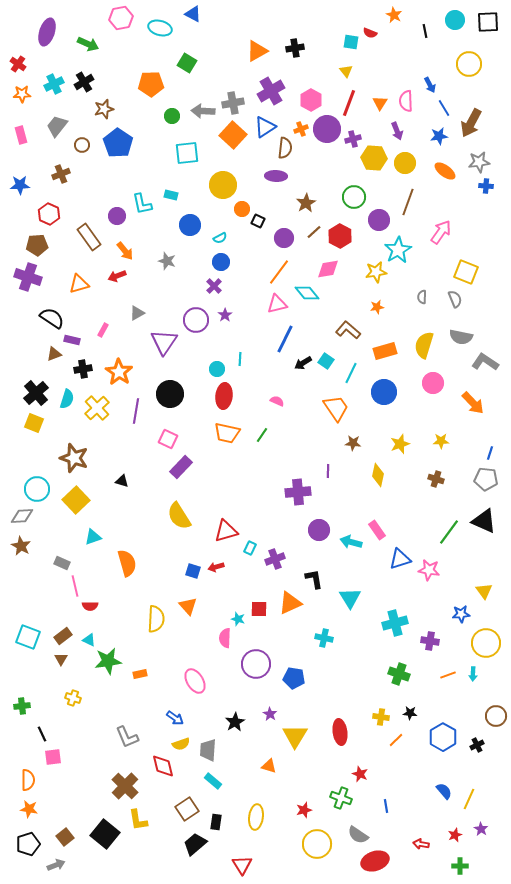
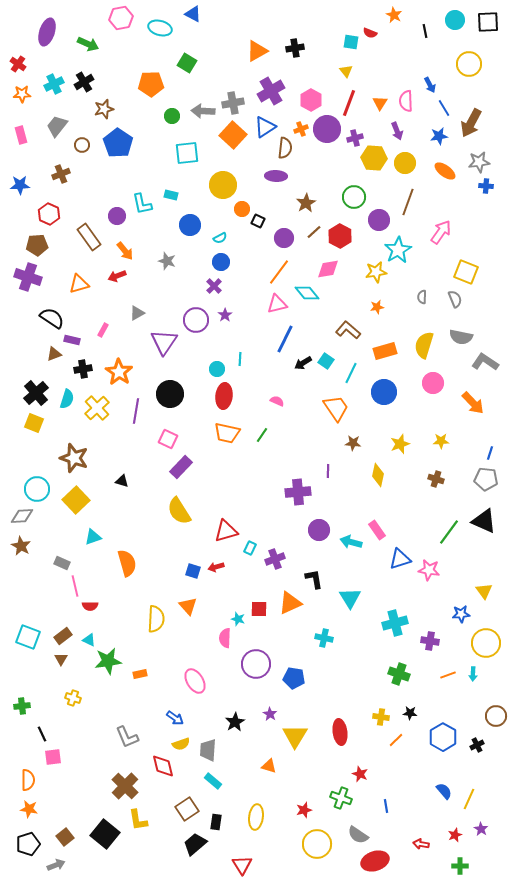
purple cross at (353, 139): moved 2 px right, 1 px up
yellow semicircle at (179, 516): moved 5 px up
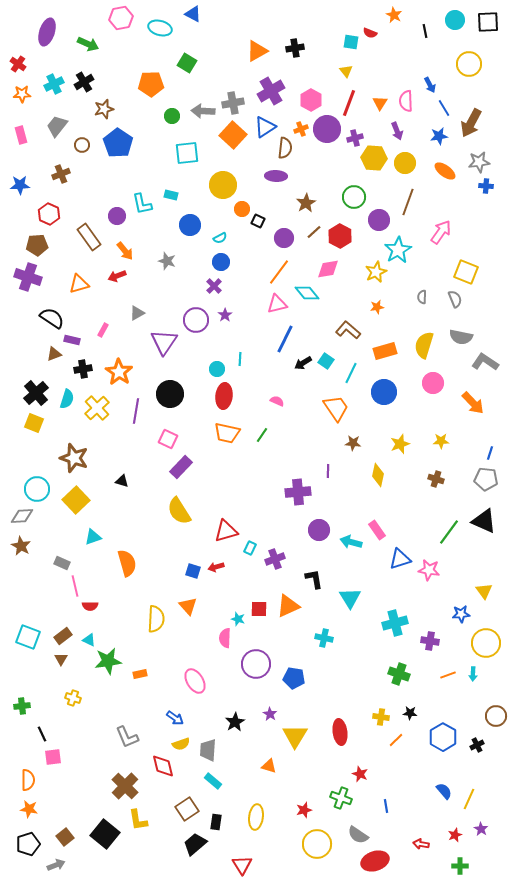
yellow star at (376, 272): rotated 15 degrees counterclockwise
orange triangle at (290, 603): moved 2 px left, 3 px down
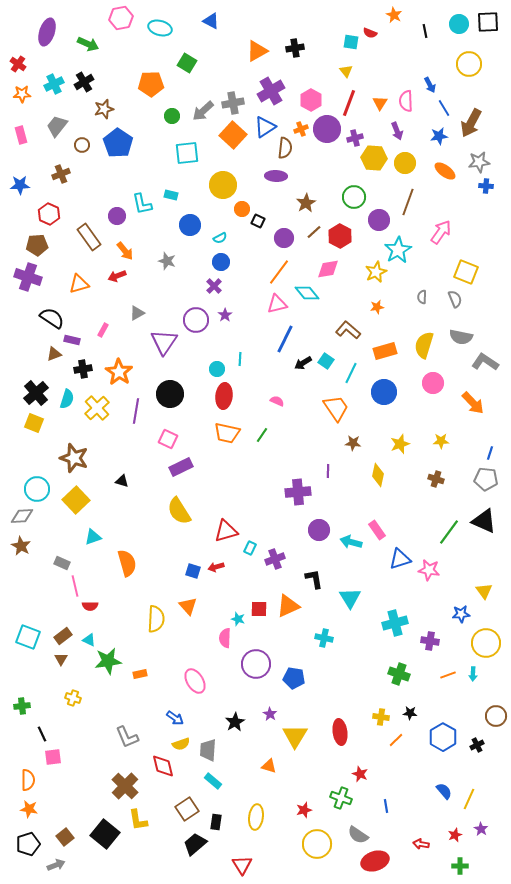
blue triangle at (193, 14): moved 18 px right, 7 px down
cyan circle at (455, 20): moved 4 px right, 4 px down
gray arrow at (203, 111): rotated 45 degrees counterclockwise
purple rectangle at (181, 467): rotated 20 degrees clockwise
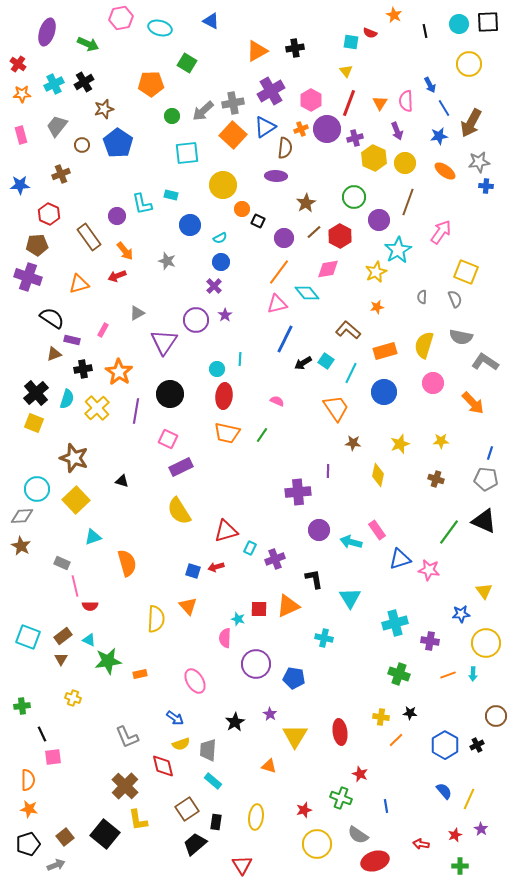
yellow hexagon at (374, 158): rotated 20 degrees clockwise
blue hexagon at (443, 737): moved 2 px right, 8 px down
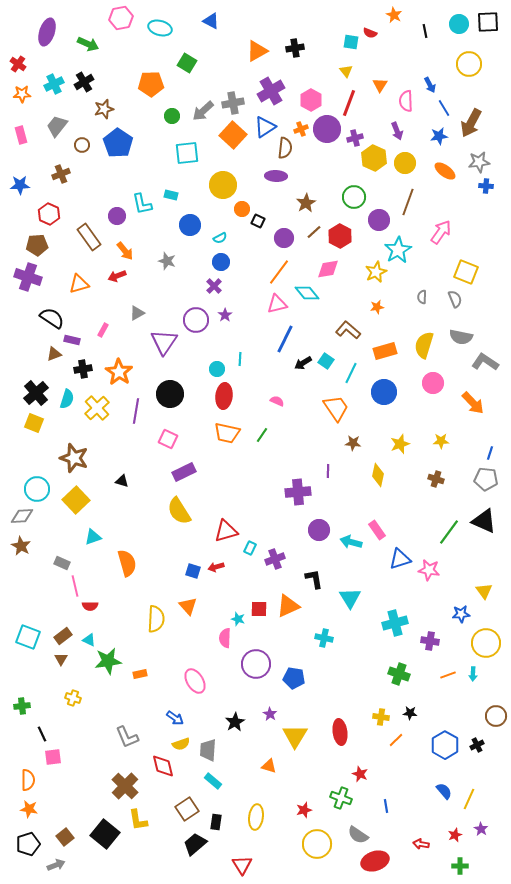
orange triangle at (380, 103): moved 18 px up
purple rectangle at (181, 467): moved 3 px right, 5 px down
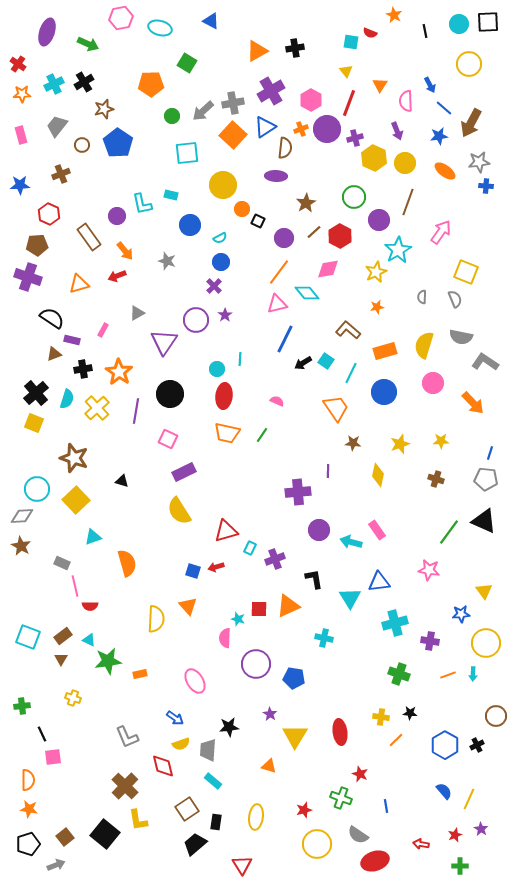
blue line at (444, 108): rotated 18 degrees counterclockwise
blue triangle at (400, 559): moved 21 px left, 23 px down; rotated 10 degrees clockwise
black star at (235, 722): moved 6 px left, 5 px down; rotated 24 degrees clockwise
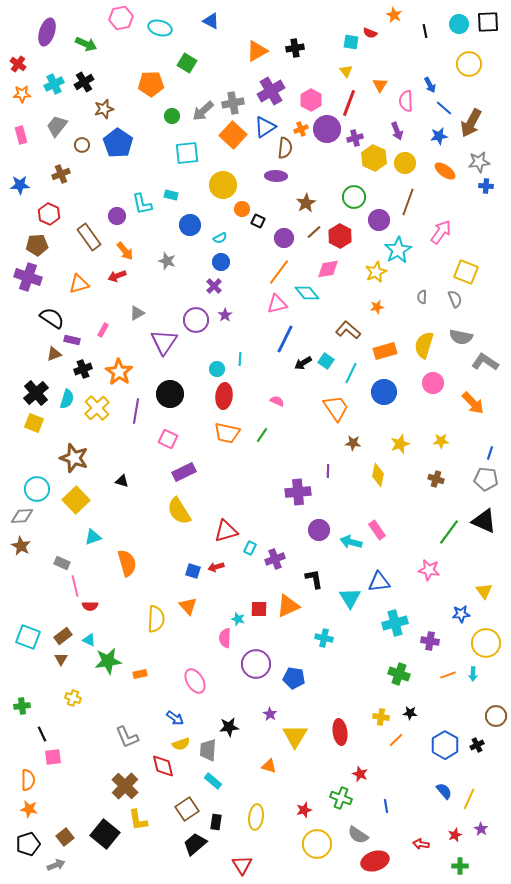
green arrow at (88, 44): moved 2 px left
black cross at (83, 369): rotated 12 degrees counterclockwise
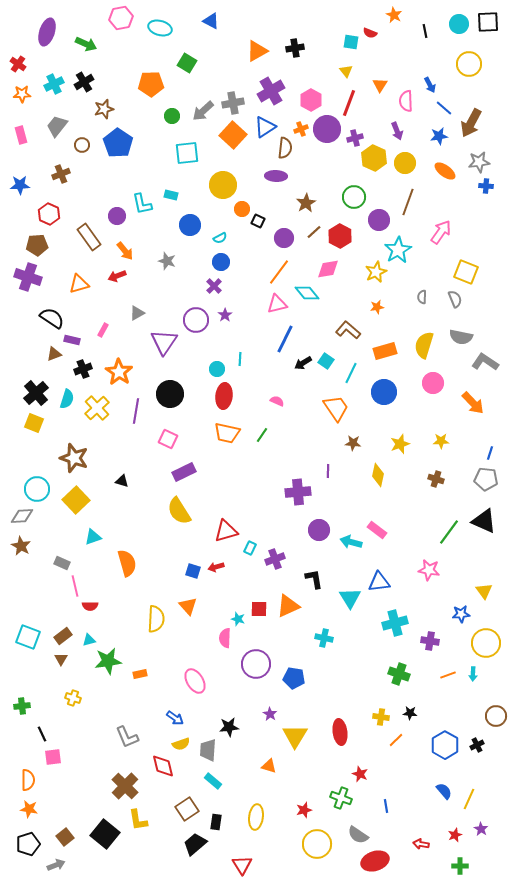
pink rectangle at (377, 530): rotated 18 degrees counterclockwise
cyan triangle at (89, 640): rotated 40 degrees counterclockwise
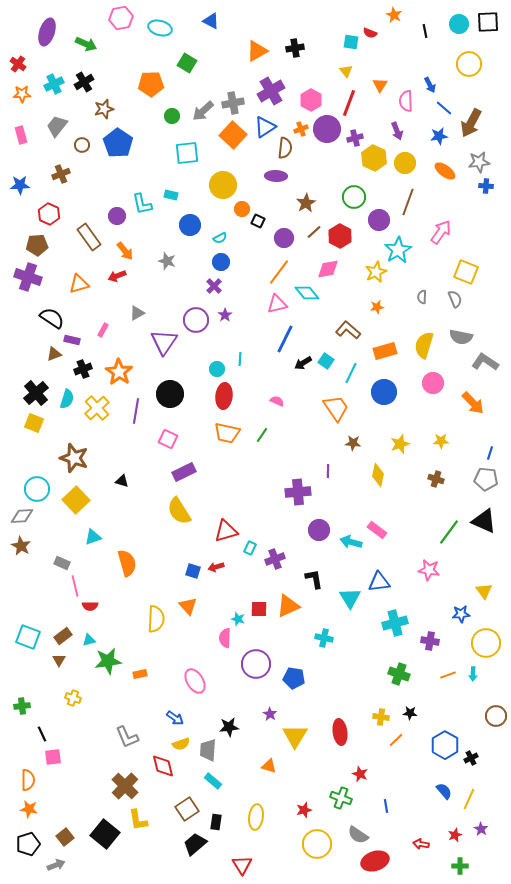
brown triangle at (61, 659): moved 2 px left, 1 px down
black cross at (477, 745): moved 6 px left, 13 px down
